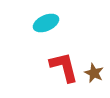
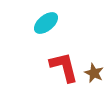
cyan ellipse: rotated 15 degrees counterclockwise
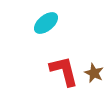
red L-shape: moved 4 px down
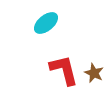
red L-shape: moved 1 px up
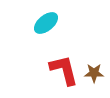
brown star: rotated 24 degrees counterclockwise
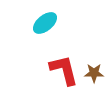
cyan ellipse: moved 1 px left
